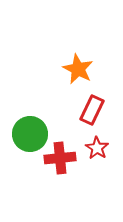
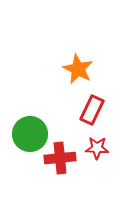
red star: rotated 30 degrees counterclockwise
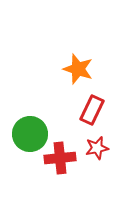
orange star: rotated 8 degrees counterclockwise
red star: rotated 15 degrees counterclockwise
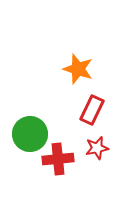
red cross: moved 2 px left, 1 px down
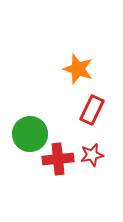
red star: moved 5 px left, 7 px down
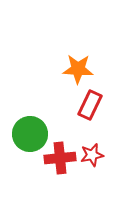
orange star: rotated 16 degrees counterclockwise
red rectangle: moved 2 px left, 5 px up
red cross: moved 2 px right, 1 px up
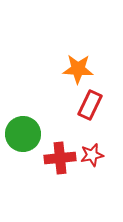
green circle: moved 7 px left
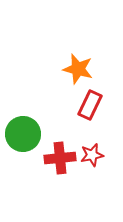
orange star: rotated 12 degrees clockwise
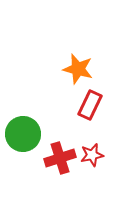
red cross: rotated 12 degrees counterclockwise
